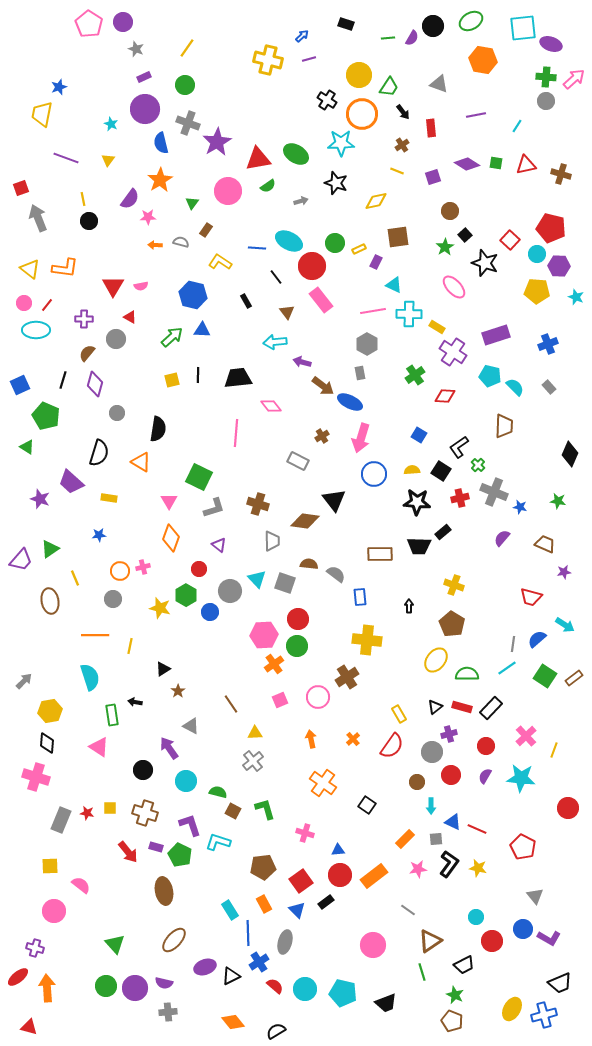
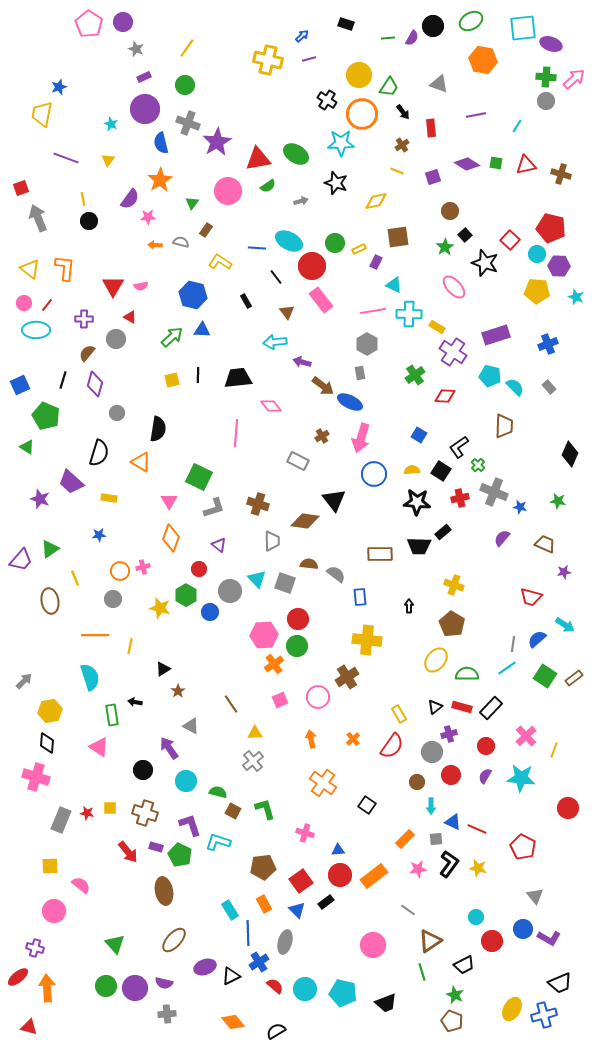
orange L-shape at (65, 268): rotated 92 degrees counterclockwise
gray cross at (168, 1012): moved 1 px left, 2 px down
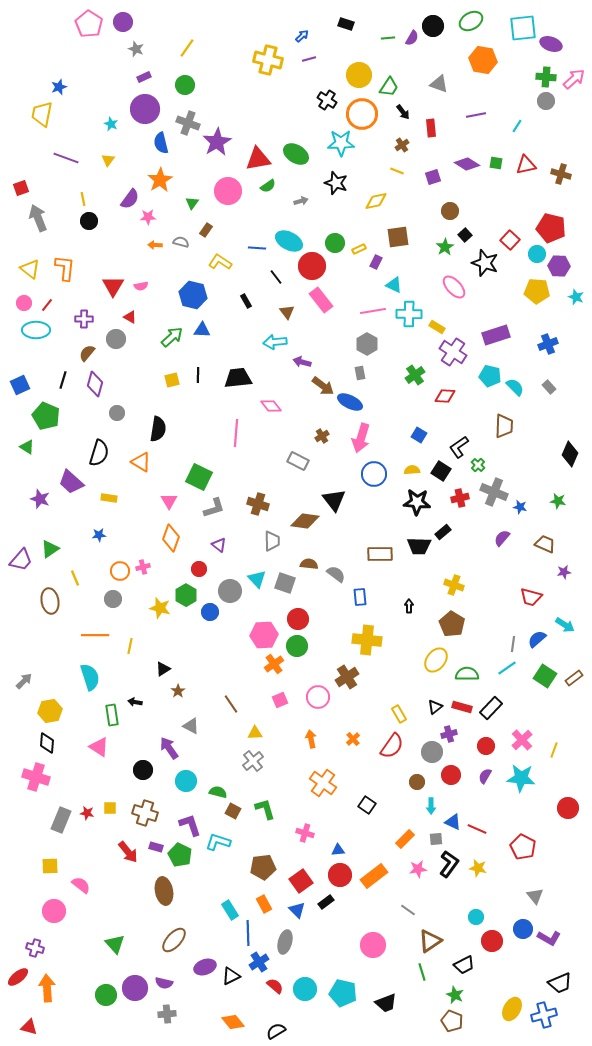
pink cross at (526, 736): moved 4 px left, 4 px down
green circle at (106, 986): moved 9 px down
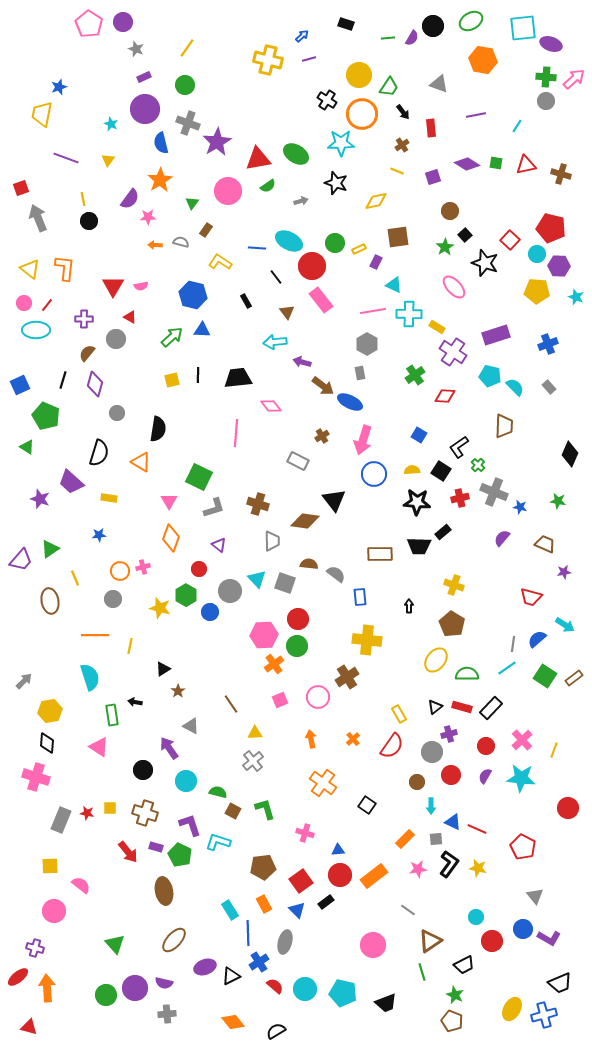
pink arrow at (361, 438): moved 2 px right, 2 px down
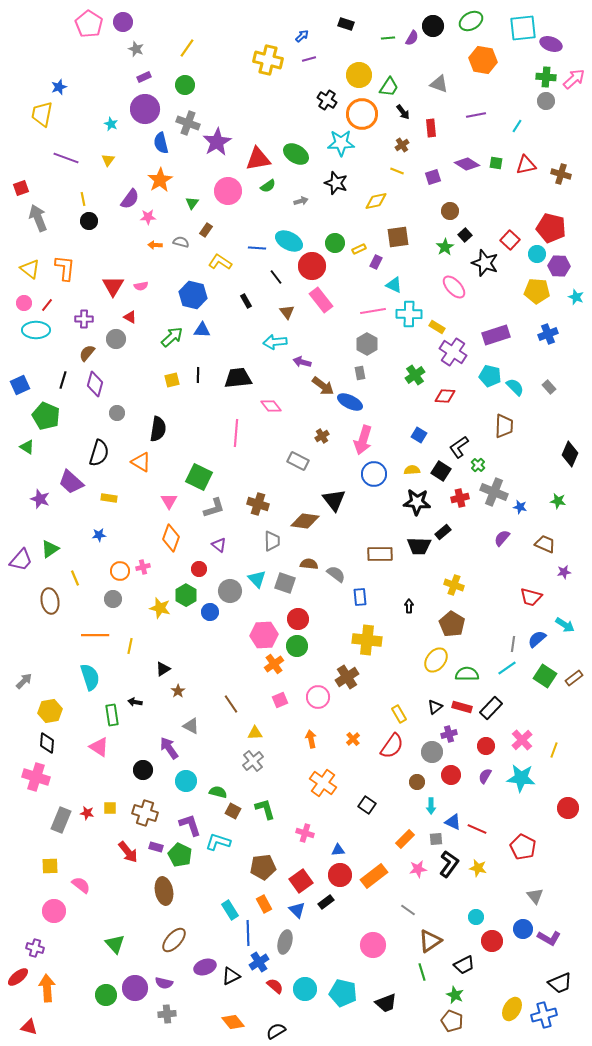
blue cross at (548, 344): moved 10 px up
